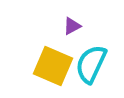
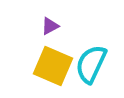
purple triangle: moved 22 px left
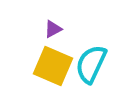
purple triangle: moved 3 px right, 3 px down
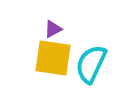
yellow square: moved 8 px up; rotated 15 degrees counterclockwise
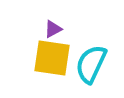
yellow square: moved 1 px left
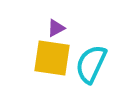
purple triangle: moved 3 px right, 1 px up
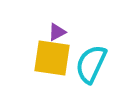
purple triangle: moved 1 px right, 4 px down
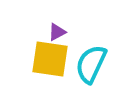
yellow square: moved 2 px left, 1 px down
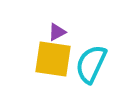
yellow square: moved 3 px right
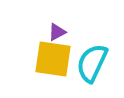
cyan semicircle: moved 1 px right, 1 px up
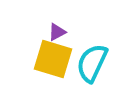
yellow square: rotated 9 degrees clockwise
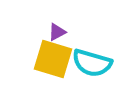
cyan semicircle: rotated 99 degrees counterclockwise
